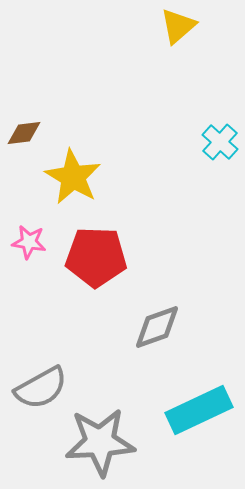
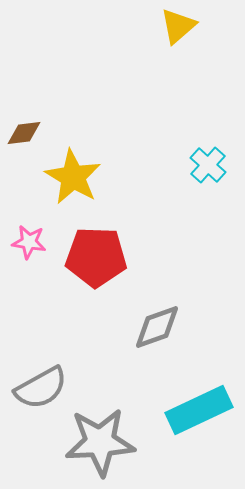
cyan cross: moved 12 px left, 23 px down
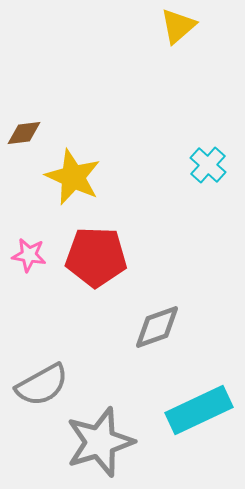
yellow star: rotated 6 degrees counterclockwise
pink star: moved 13 px down
gray semicircle: moved 1 px right, 3 px up
gray star: rotated 14 degrees counterclockwise
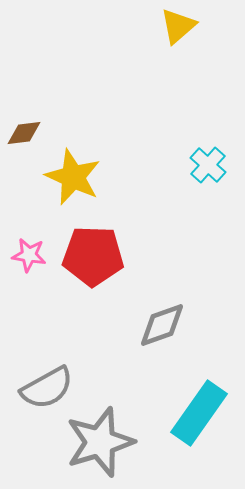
red pentagon: moved 3 px left, 1 px up
gray diamond: moved 5 px right, 2 px up
gray semicircle: moved 5 px right, 3 px down
cyan rectangle: moved 3 px down; rotated 30 degrees counterclockwise
